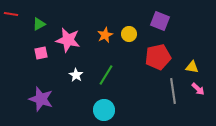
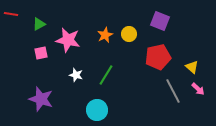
yellow triangle: rotated 32 degrees clockwise
white star: rotated 16 degrees counterclockwise
gray line: rotated 20 degrees counterclockwise
cyan circle: moved 7 px left
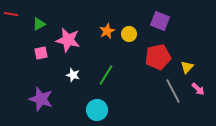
orange star: moved 2 px right, 4 px up
yellow triangle: moved 5 px left; rotated 32 degrees clockwise
white star: moved 3 px left
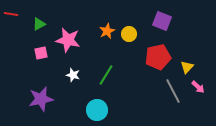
purple square: moved 2 px right
pink arrow: moved 2 px up
purple star: rotated 30 degrees counterclockwise
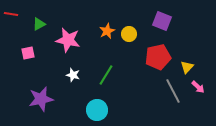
pink square: moved 13 px left
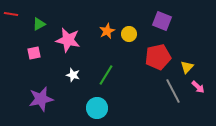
pink square: moved 6 px right
cyan circle: moved 2 px up
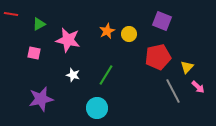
pink square: rotated 24 degrees clockwise
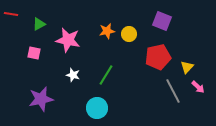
orange star: rotated 14 degrees clockwise
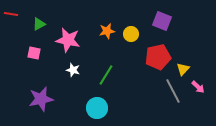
yellow circle: moved 2 px right
yellow triangle: moved 4 px left, 2 px down
white star: moved 5 px up
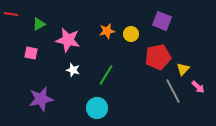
pink square: moved 3 px left
